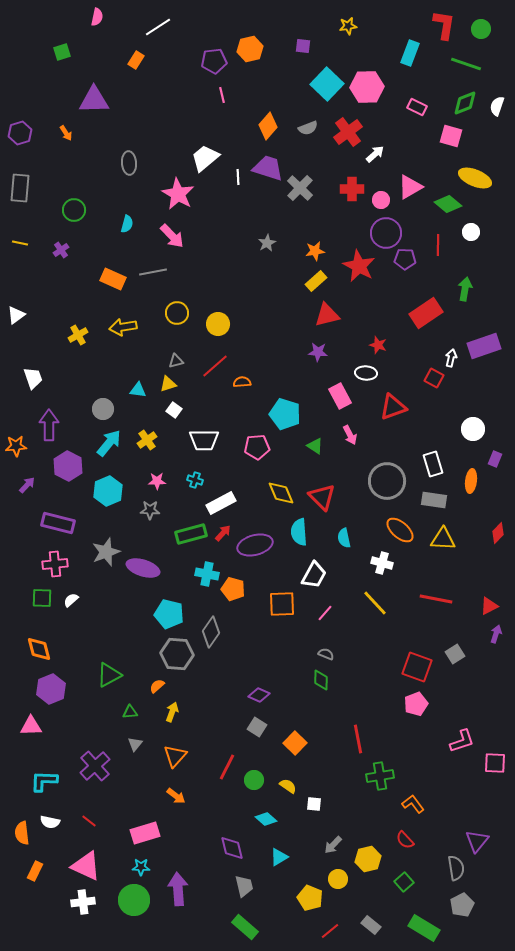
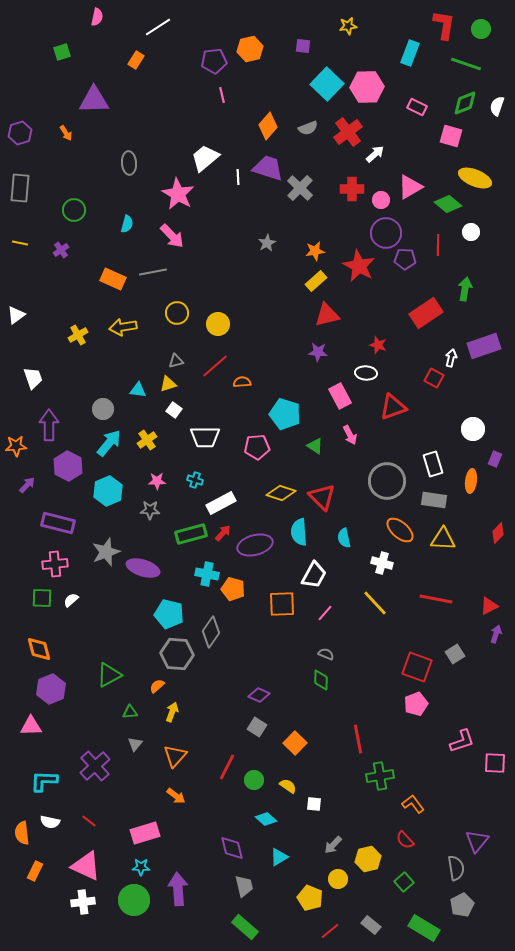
white trapezoid at (204, 440): moved 1 px right, 3 px up
yellow diamond at (281, 493): rotated 48 degrees counterclockwise
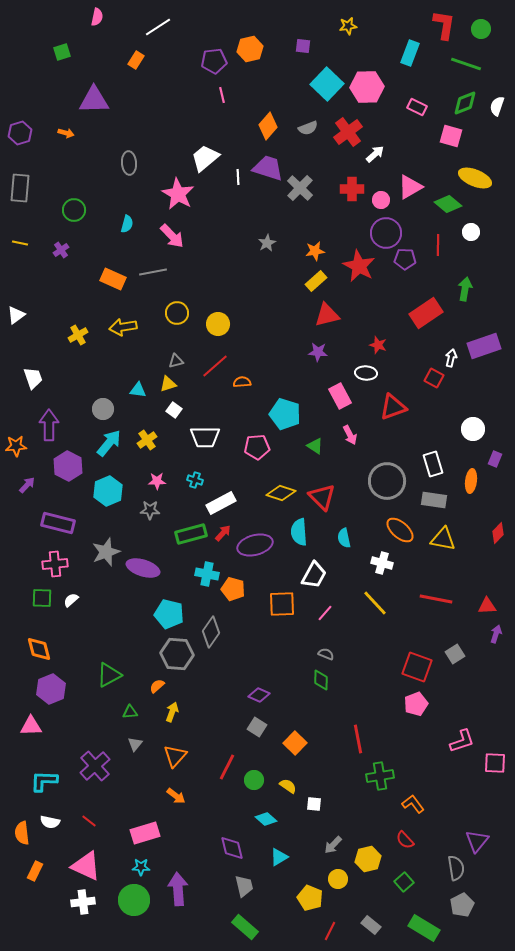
orange arrow at (66, 133): rotated 42 degrees counterclockwise
yellow triangle at (443, 539): rotated 8 degrees clockwise
red triangle at (489, 606): moved 2 px left; rotated 24 degrees clockwise
red line at (330, 931): rotated 24 degrees counterclockwise
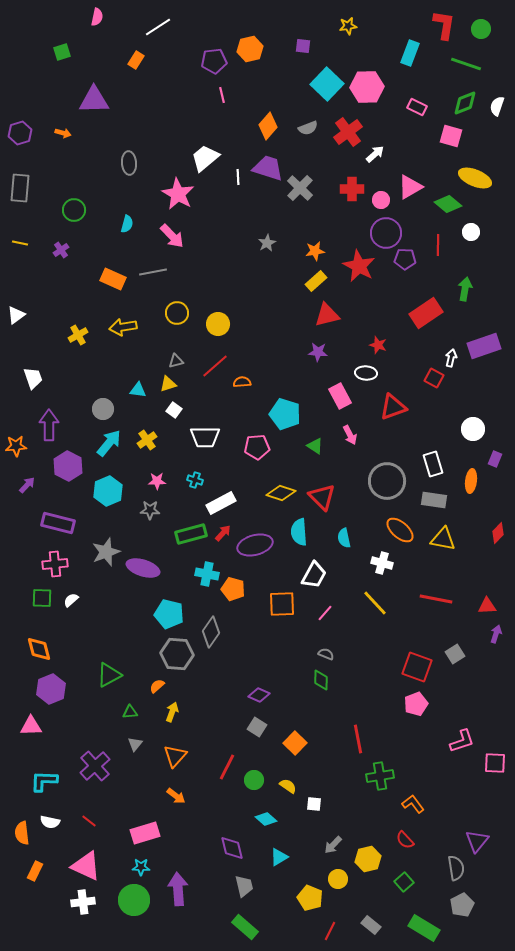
orange arrow at (66, 133): moved 3 px left
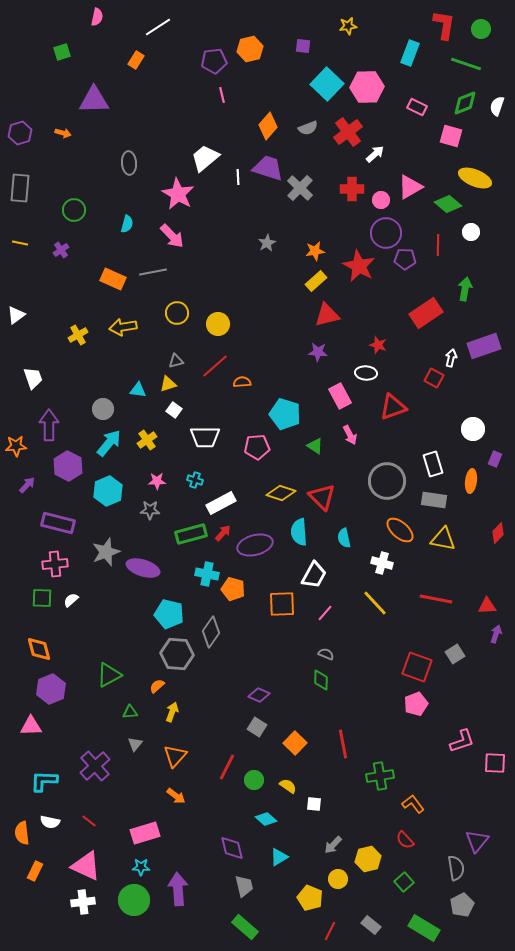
red line at (358, 739): moved 15 px left, 5 px down
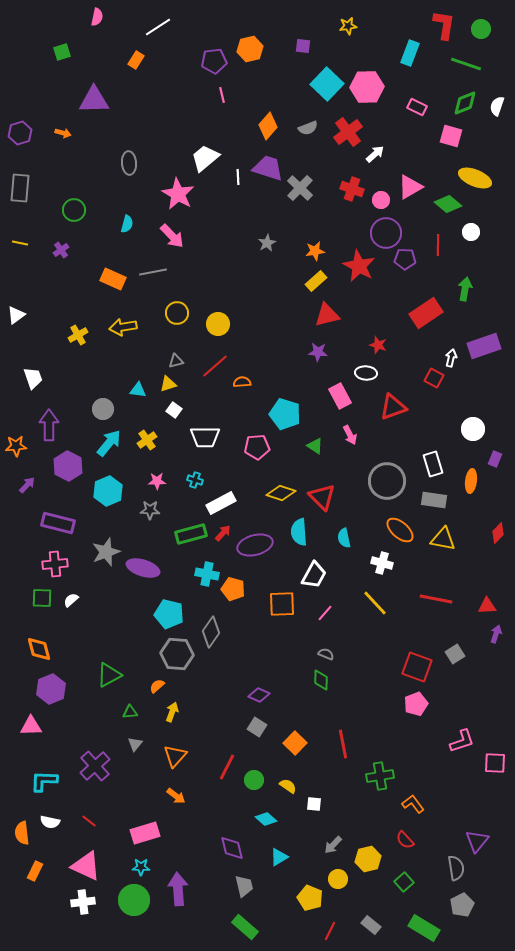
red cross at (352, 189): rotated 20 degrees clockwise
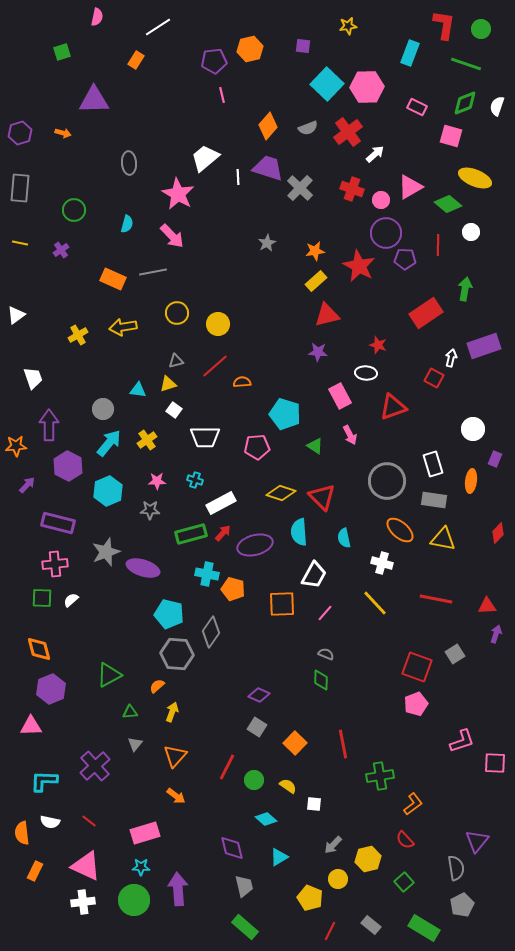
orange L-shape at (413, 804): rotated 90 degrees clockwise
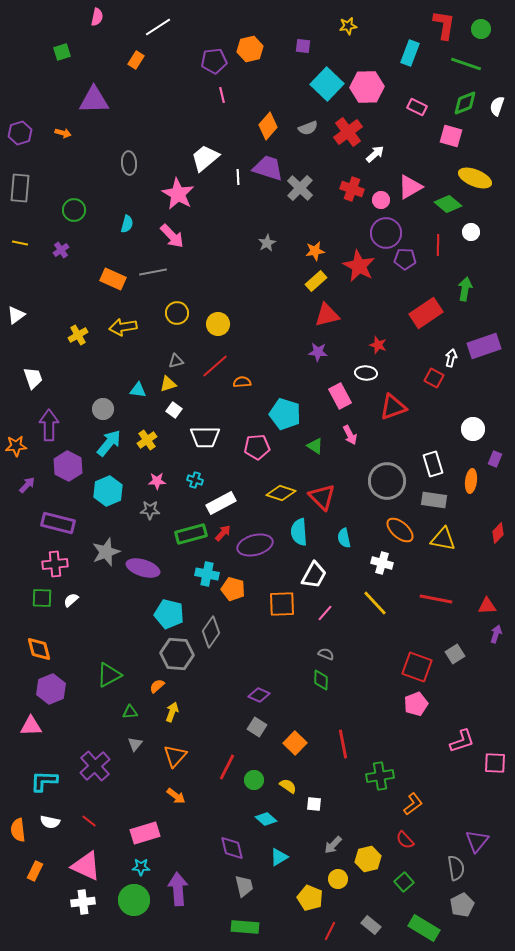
orange semicircle at (22, 833): moved 4 px left, 3 px up
green rectangle at (245, 927): rotated 36 degrees counterclockwise
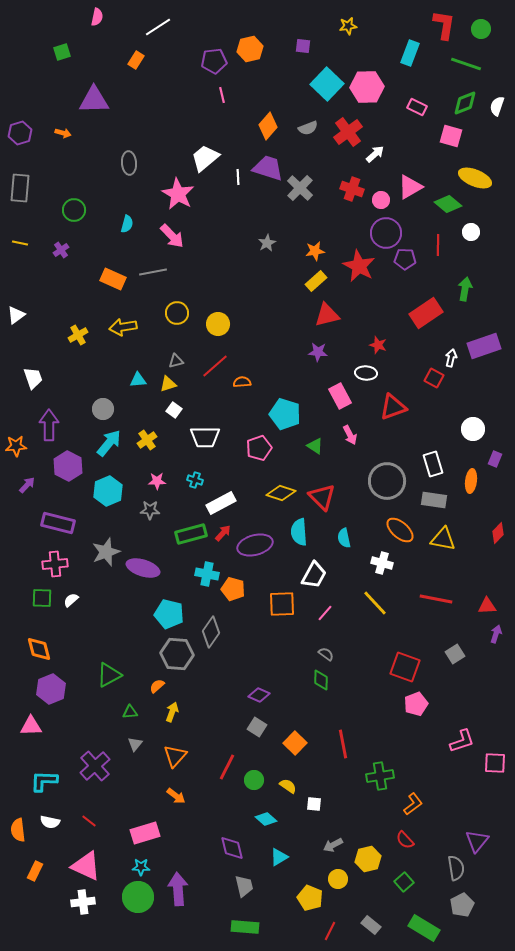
cyan triangle at (138, 390): moved 10 px up; rotated 12 degrees counterclockwise
pink pentagon at (257, 447): moved 2 px right, 1 px down; rotated 15 degrees counterclockwise
gray semicircle at (326, 654): rotated 14 degrees clockwise
red square at (417, 667): moved 12 px left
gray arrow at (333, 845): rotated 18 degrees clockwise
green circle at (134, 900): moved 4 px right, 3 px up
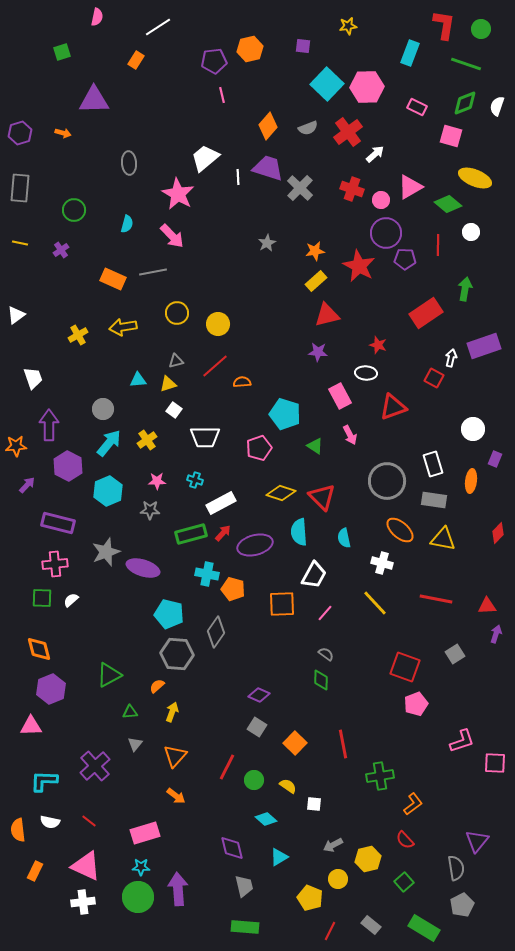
gray diamond at (211, 632): moved 5 px right
